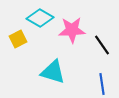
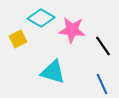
cyan diamond: moved 1 px right
pink star: rotated 8 degrees clockwise
black line: moved 1 px right, 1 px down
blue line: rotated 15 degrees counterclockwise
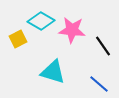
cyan diamond: moved 3 px down
blue line: moved 3 px left; rotated 25 degrees counterclockwise
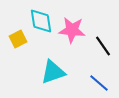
cyan diamond: rotated 52 degrees clockwise
cyan triangle: rotated 36 degrees counterclockwise
blue line: moved 1 px up
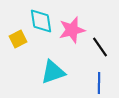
pink star: rotated 20 degrees counterclockwise
black line: moved 3 px left, 1 px down
blue line: rotated 50 degrees clockwise
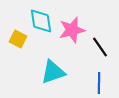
yellow square: rotated 36 degrees counterclockwise
